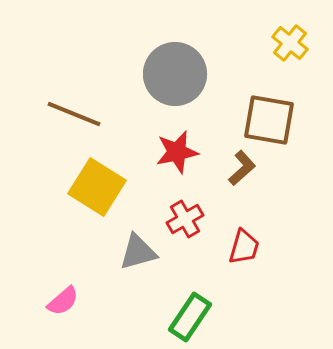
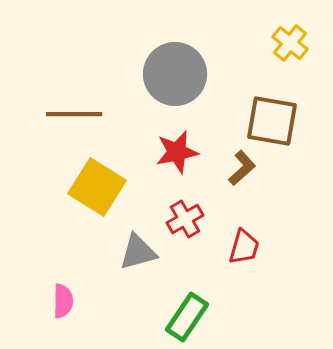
brown line: rotated 22 degrees counterclockwise
brown square: moved 3 px right, 1 px down
pink semicircle: rotated 48 degrees counterclockwise
green rectangle: moved 3 px left
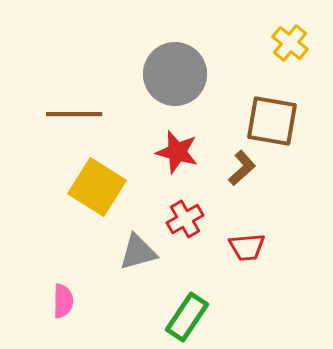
red star: rotated 27 degrees clockwise
red trapezoid: moved 3 px right; rotated 69 degrees clockwise
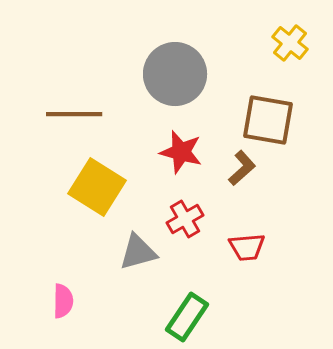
brown square: moved 4 px left, 1 px up
red star: moved 4 px right
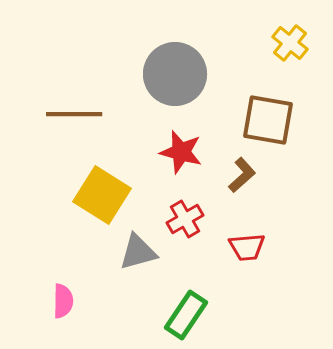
brown L-shape: moved 7 px down
yellow square: moved 5 px right, 8 px down
green rectangle: moved 1 px left, 2 px up
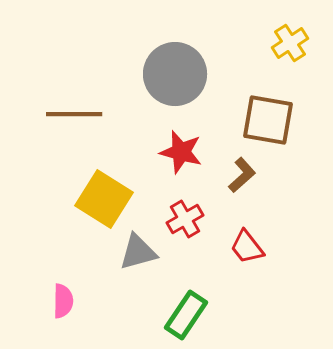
yellow cross: rotated 18 degrees clockwise
yellow square: moved 2 px right, 4 px down
red trapezoid: rotated 57 degrees clockwise
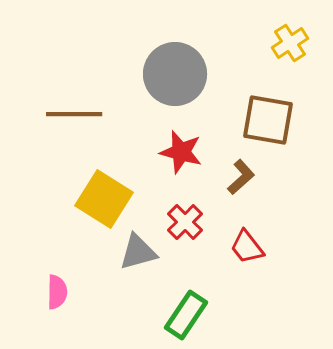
brown L-shape: moved 1 px left, 2 px down
red cross: moved 3 px down; rotated 15 degrees counterclockwise
pink semicircle: moved 6 px left, 9 px up
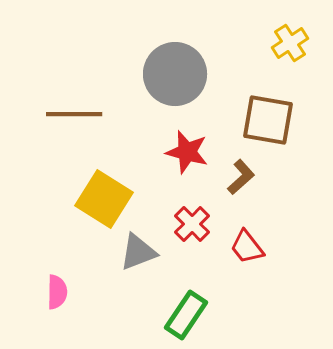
red star: moved 6 px right
red cross: moved 7 px right, 2 px down
gray triangle: rotated 6 degrees counterclockwise
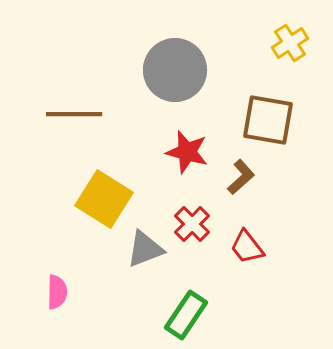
gray circle: moved 4 px up
gray triangle: moved 7 px right, 3 px up
